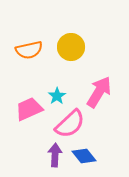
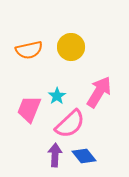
pink trapezoid: rotated 44 degrees counterclockwise
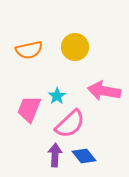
yellow circle: moved 4 px right
pink arrow: moved 5 px right, 1 px up; rotated 112 degrees counterclockwise
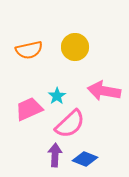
pink trapezoid: rotated 44 degrees clockwise
blue diamond: moved 1 px right, 3 px down; rotated 30 degrees counterclockwise
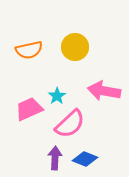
purple arrow: moved 3 px down
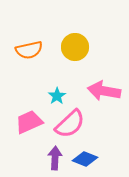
pink trapezoid: moved 13 px down
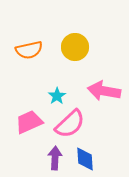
blue diamond: rotated 65 degrees clockwise
